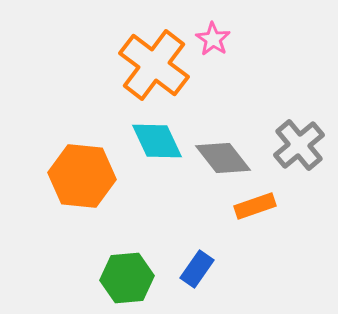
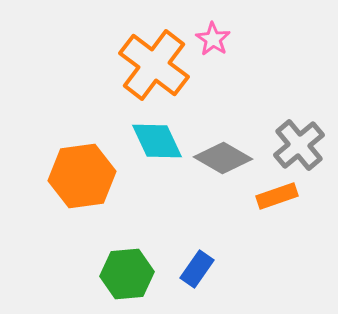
gray diamond: rotated 22 degrees counterclockwise
orange hexagon: rotated 14 degrees counterclockwise
orange rectangle: moved 22 px right, 10 px up
green hexagon: moved 4 px up
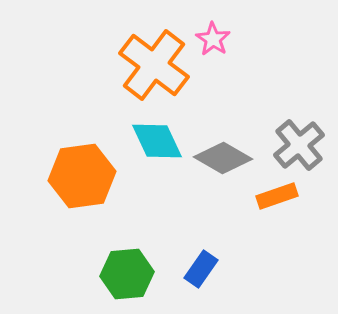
blue rectangle: moved 4 px right
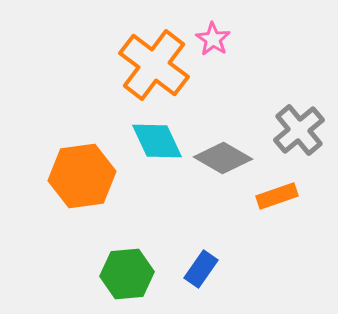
gray cross: moved 15 px up
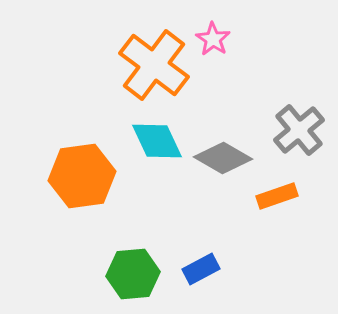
blue rectangle: rotated 27 degrees clockwise
green hexagon: moved 6 px right
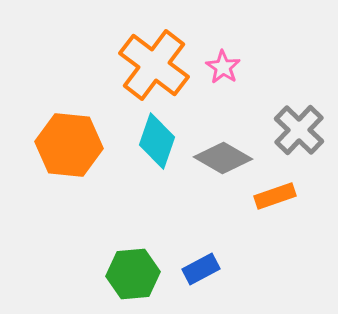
pink star: moved 10 px right, 28 px down
gray cross: rotated 6 degrees counterclockwise
cyan diamond: rotated 44 degrees clockwise
orange hexagon: moved 13 px left, 31 px up; rotated 14 degrees clockwise
orange rectangle: moved 2 px left
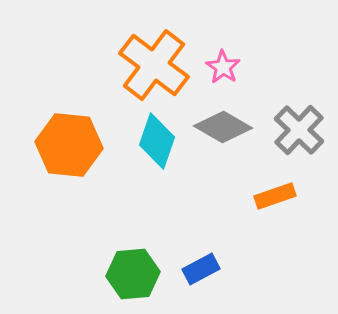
gray diamond: moved 31 px up
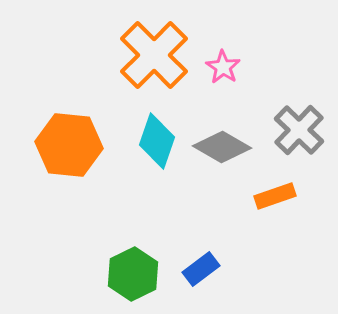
orange cross: moved 10 px up; rotated 8 degrees clockwise
gray diamond: moved 1 px left, 20 px down
blue rectangle: rotated 9 degrees counterclockwise
green hexagon: rotated 21 degrees counterclockwise
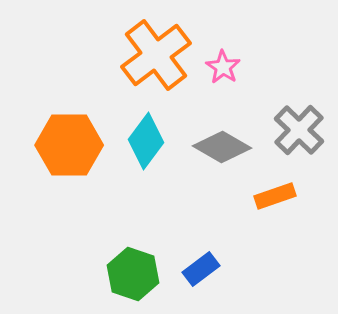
orange cross: moved 2 px right; rotated 8 degrees clockwise
cyan diamond: moved 11 px left; rotated 18 degrees clockwise
orange hexagon: rotated 6 degrees counterclockwise
green hexagon: rotated 15 degrees counterclockwise
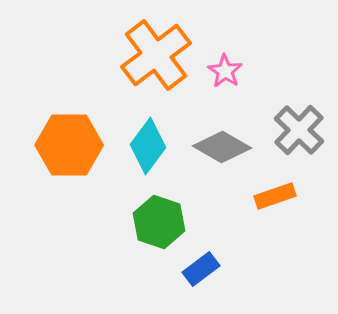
pink star: moved 2 px right, 4 px down
cyan diamond: moved 2 px right, 5 px down
green hexagon: moved 26 px right, 52 px up
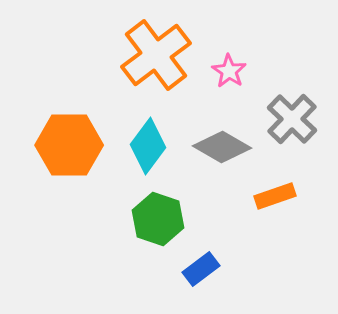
pink star: moved 4 px right
gray cross: moved 7 px left, 11 px up
green hexagon: moved 1 px left, 3 px up
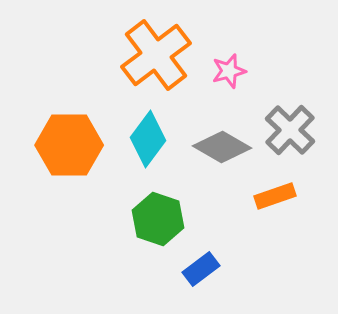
pink star: rotated 24 degrees clockwise
gray cross: moved 2 px left, 11 px down
cyan diamond: moved 7 px up
